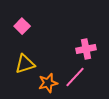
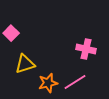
pink square: moved 11 px left, 7 px down
pink cross: rotated 24 degrees clockwise
pink line: moved 5 px down; rotated 15 degrees clockwise
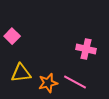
pink square: moved 1 px right, 3 px down
yellow triangle: moved 4 px left, 9 px down; rotated 10 degrees clockwise
pink line: rotated 60 degrees clockwise
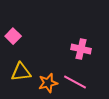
pink square: moved 1 px right
pink cross: moved 5 px left
yellow triangle: moved 1 px up
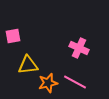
pink square: rotated 35 degrees clockwise
pink cross: moved 2 px left, 1 px up; rotated 12 degrees clockwise
yellow triangle: moved 7 px right, 7 px up
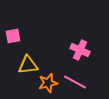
pink cross: moved 1 px right, 2 px down
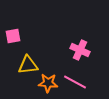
orange star: rotated 18 degrees clockwise
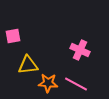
pink line: moved 1 px right, 2 px down
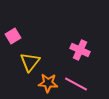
pink square: rotated 21 degrees counterclockwise
yellow triangle: moved 2 px right, 3 px up; rotated 45 degrees counterclockwise
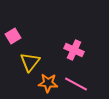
pink cross: moved 6 px left
